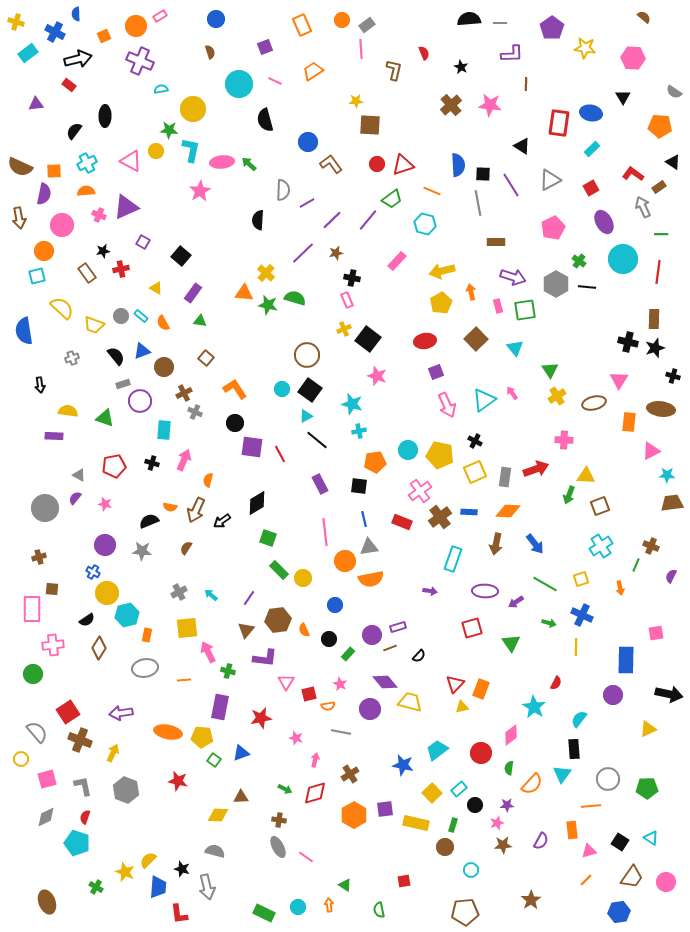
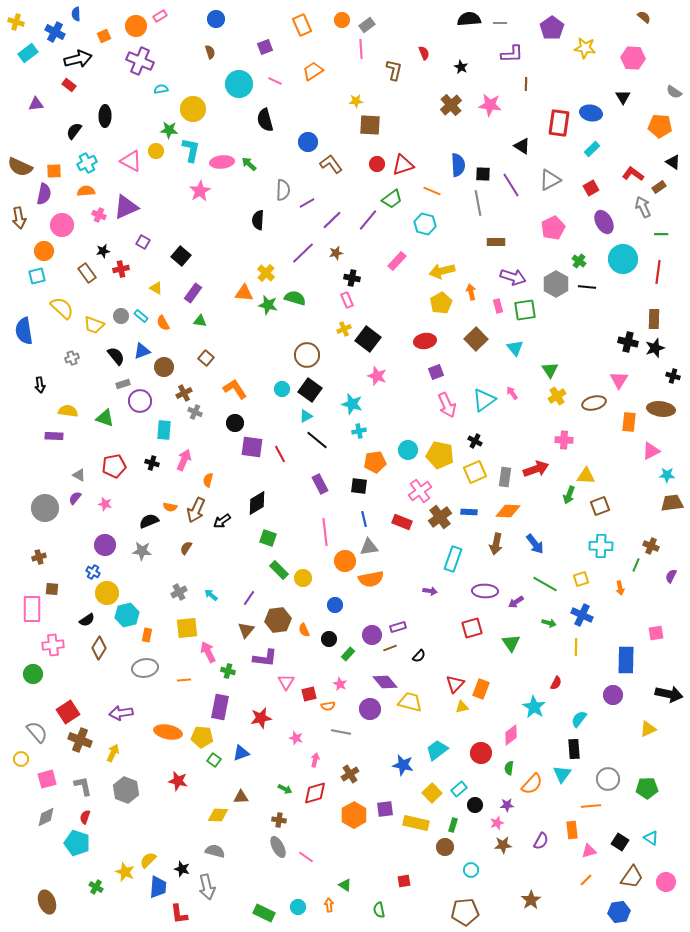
cyan cross at (601, 546): rotated 35 degrees clockwise
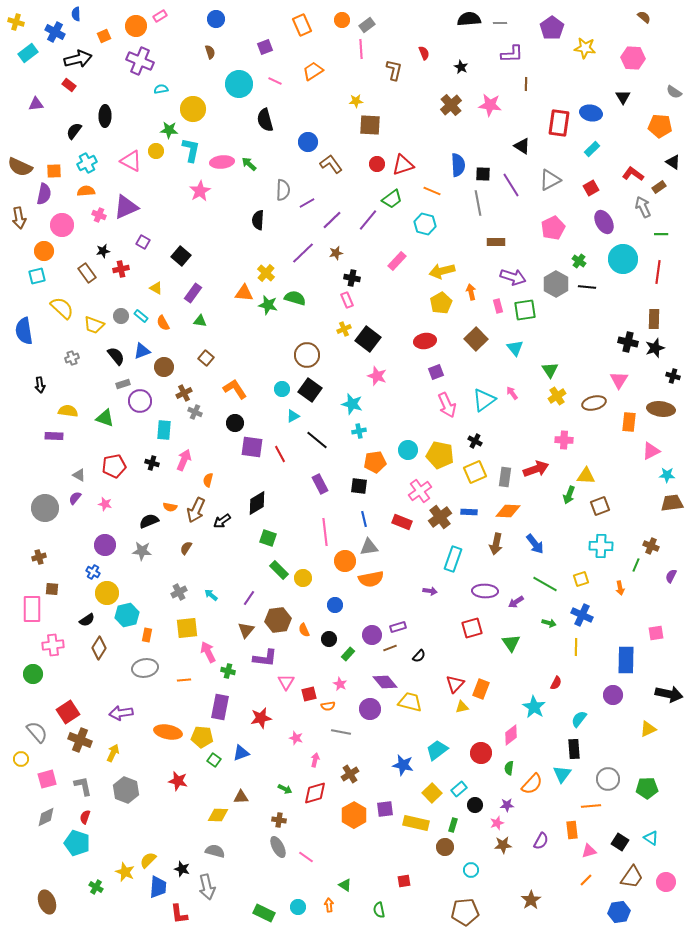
cyan triangle at (306, 416): moved 13 px left
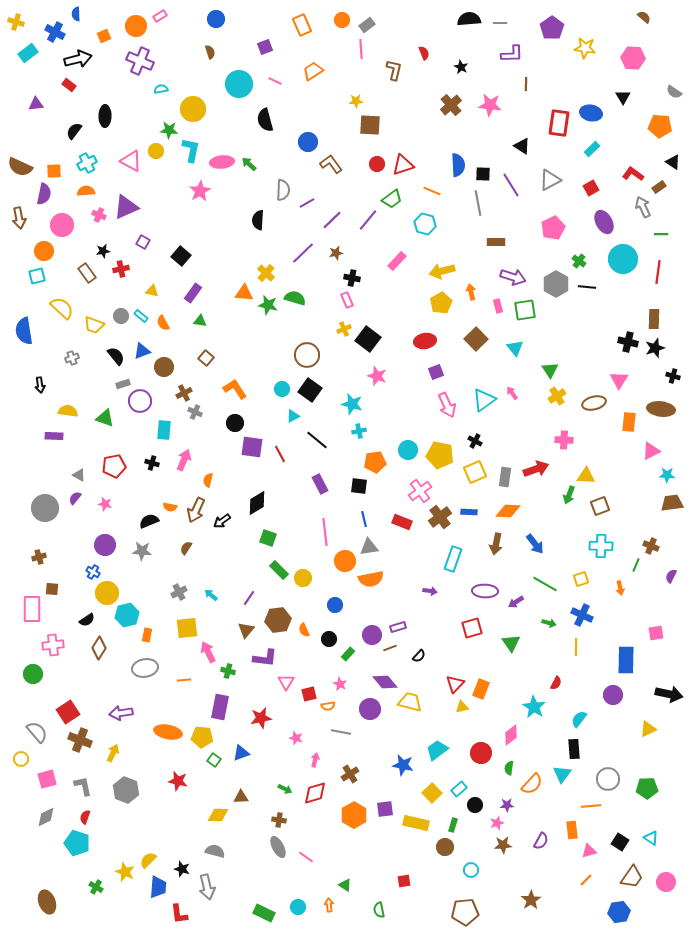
yellow triangle at (156, 288): moved 4 px left, 3 px down; rotated 16 degrees counterclockwise
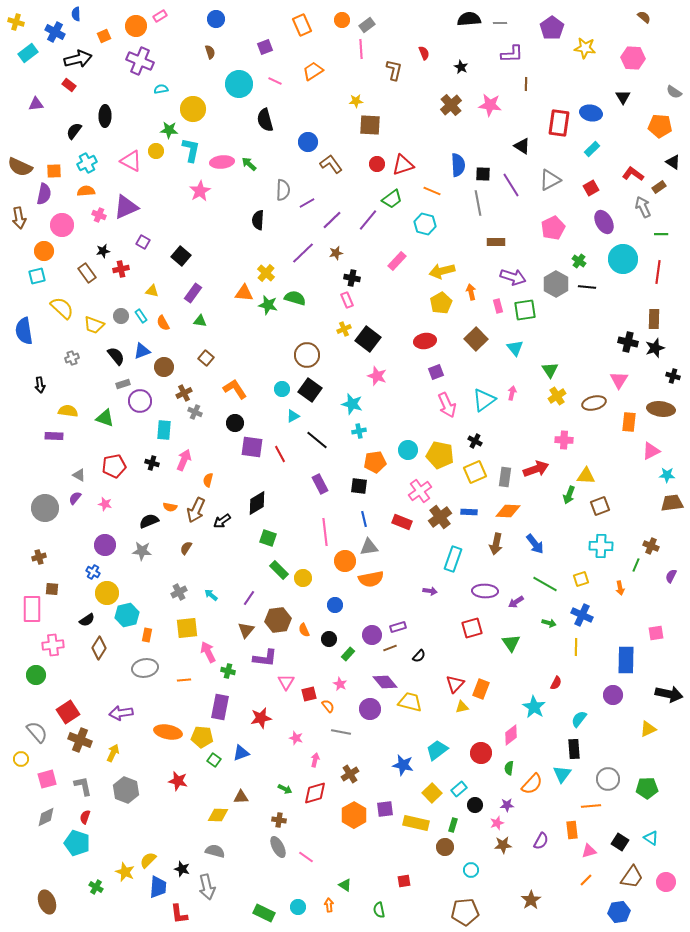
cyan rectangle at (141, 316): rotated 16 degrees clockwise
pink arrow at (512, 393): rotated 48 degrees clockwise
green circle at (33, 674): moved 3 px right, 1 px down
orange semicircle at (328, 706): rotated 120 degrees counterclockwise
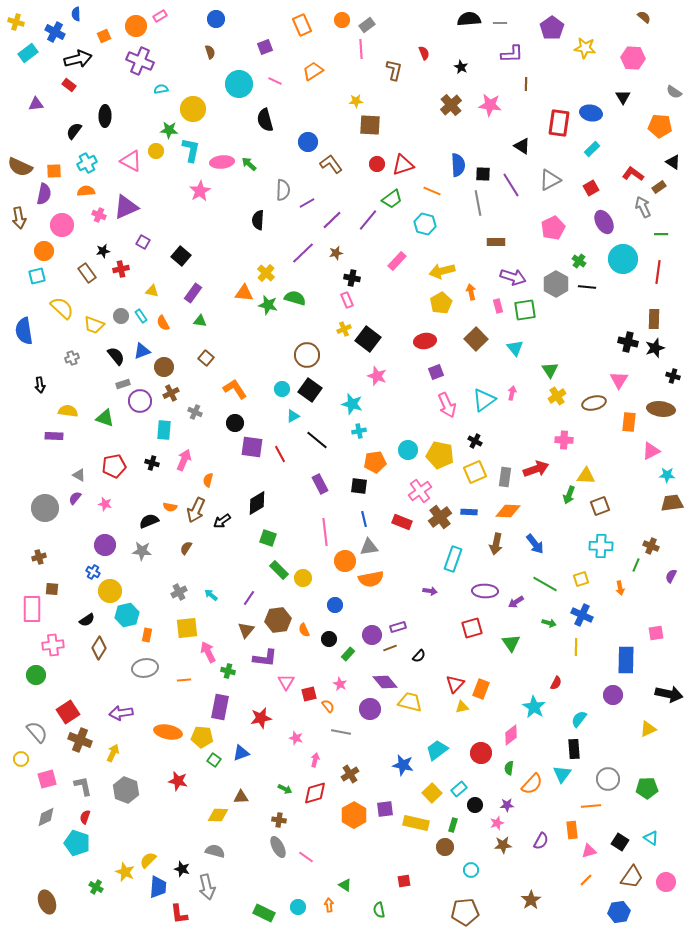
brown cross at (184, 393): moved 13 px left
yellow circle at (107, 593): moved 3 px right, 2 px up
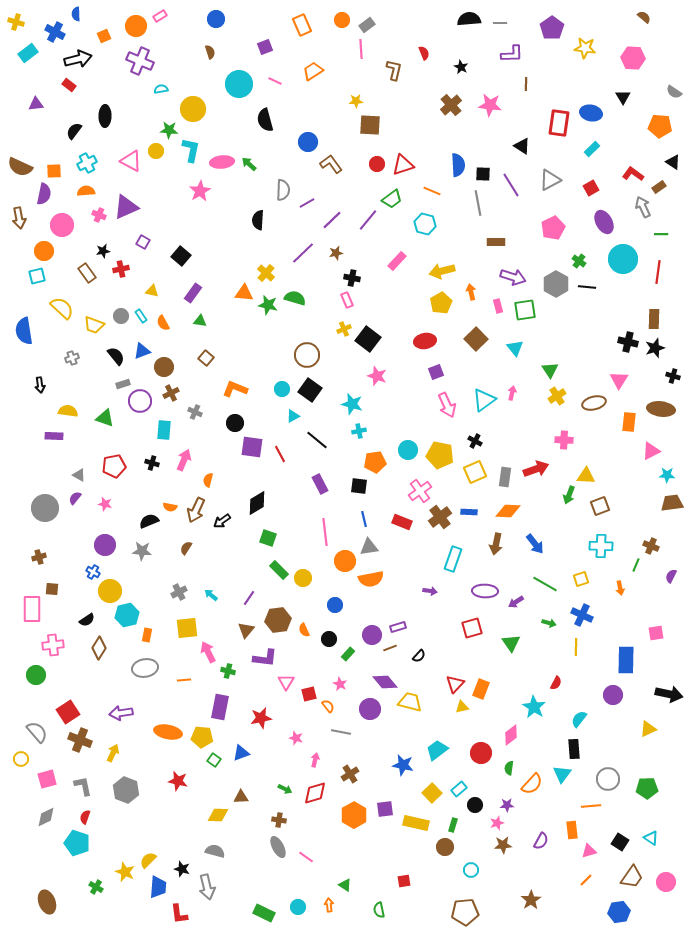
orange L-shape at (235, 389): rotated 35 degrees counterclockwise
